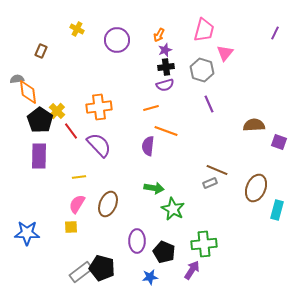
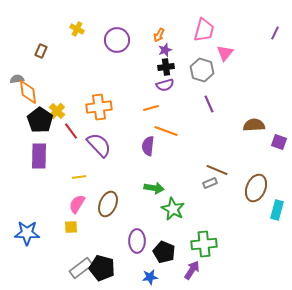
gray rectangle at (81, 272): moved 4 px up
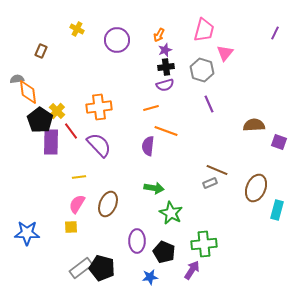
purple rectangle at (39, 156): moved 12 px right, 14 px up
green star at (173, 209): moved 2 px left, 4 px down
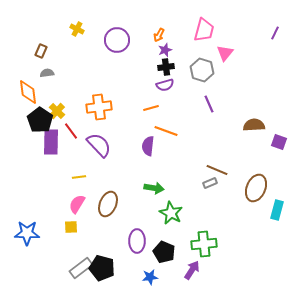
gray semicircle at (17, 79): moved 30 px right, 6 px up
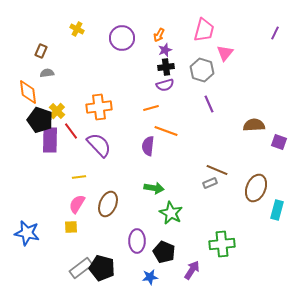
purple circle at (117, 40): moved 5 px right, 2 px up
black pentagon at (40, 120): rotated 15 degrees counterclockwise
purple rectangle at (51, 142): moved 1 px left, 2 px up
blue star at (27, 233): rotated 10 degrees clockwise
green cross at (204, 244): moved 18 px right
